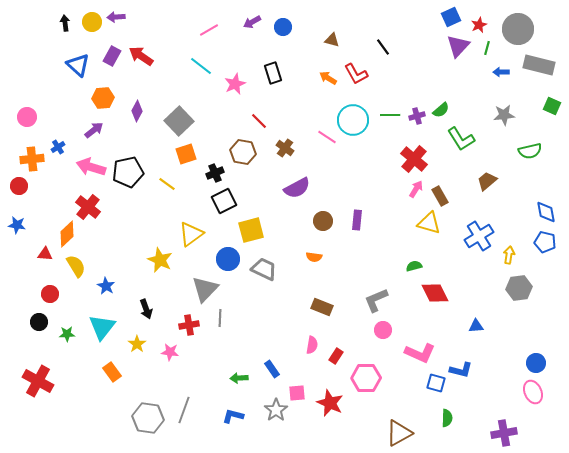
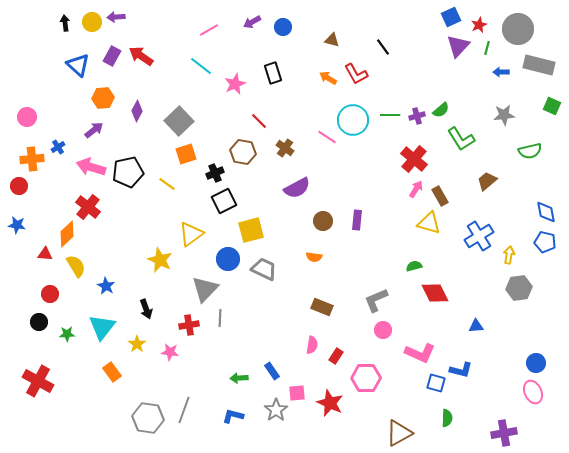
blue rectangle at (272, 369): moved 2 px down
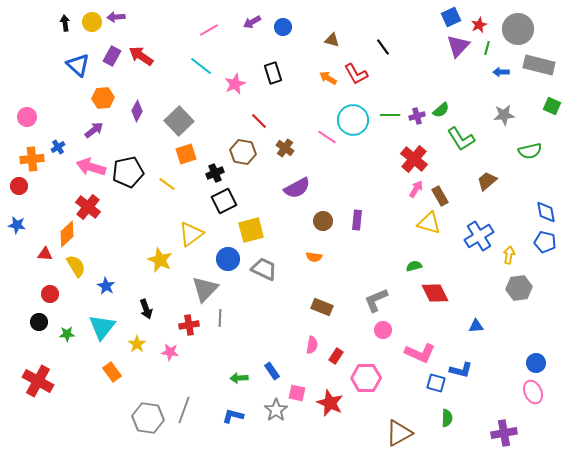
pink square at (297, 393): rotated 18 degrees clockwise
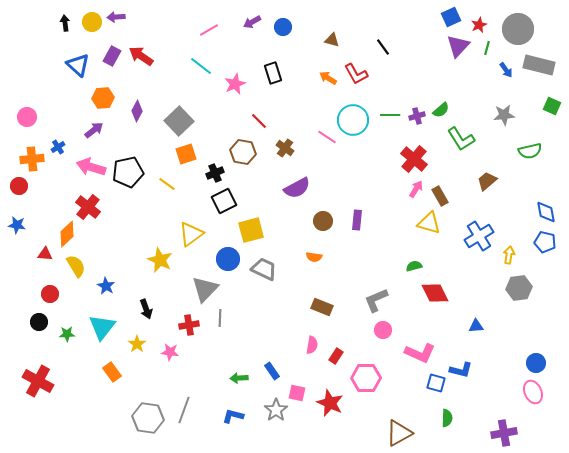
blue arrow at (501, 72): moved 5 px right, 2 px up; rotated 126 degrees counterclockwise
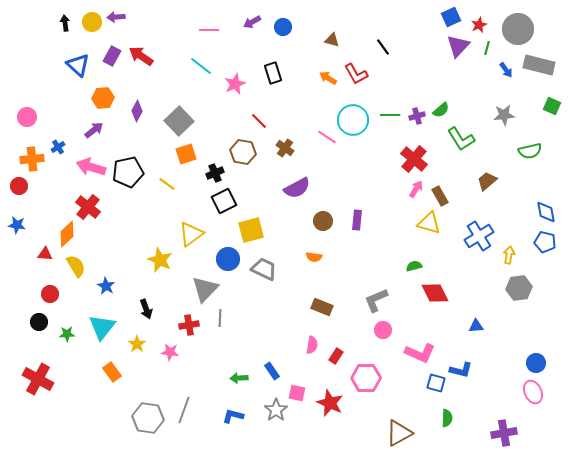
pink line at (209, 30): rotated 30 degrees clockwise
red cross at (38, 381): moved 2 px up
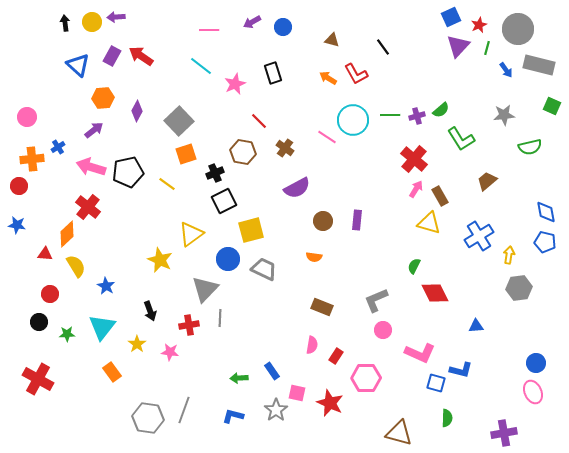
green semicircle at (530, 151): moved 4 px up
green semicircle at (414, 266): rotated 49 degrees counterclockwise
black arrow at (146, 309): moved 4 px right, 2 px down
brown triangle at (399, 433): rotated 44 degrees clockwise
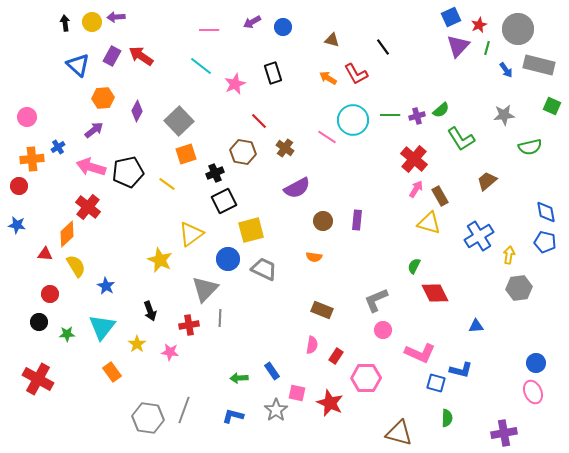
brown rectangle at (322, 307): moved 3 px down
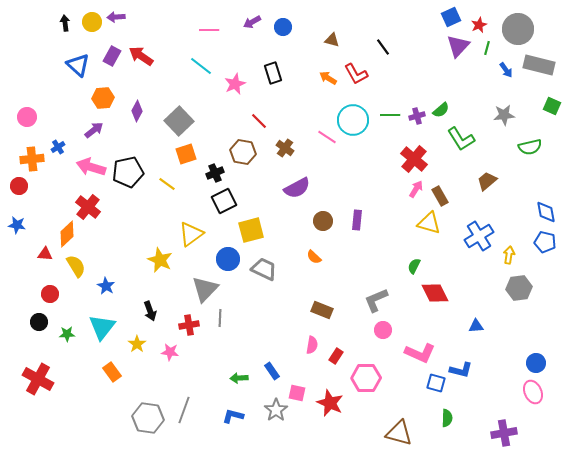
orange semicircle at (314, 257): rotated 35 degrees clockwise
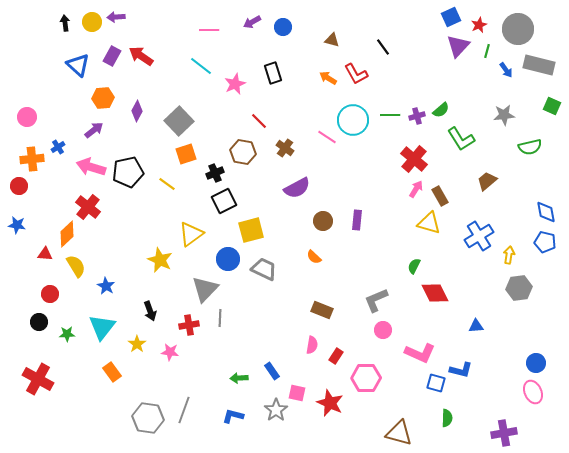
green line at (487, 48): moved 3 px down
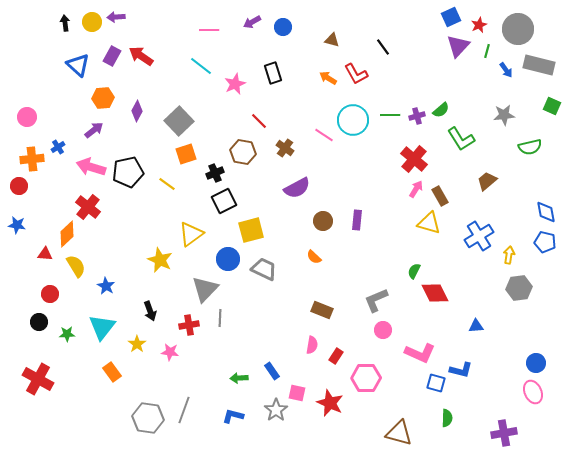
pink line at (327, 137): moved 3 px left, 2 px up
green semicircle at (414, 266): moved 5 px down
